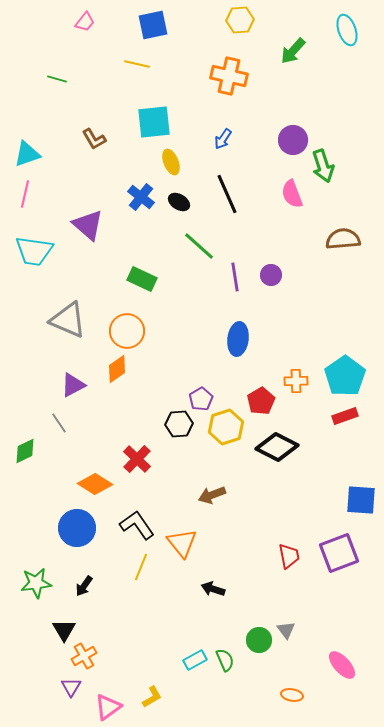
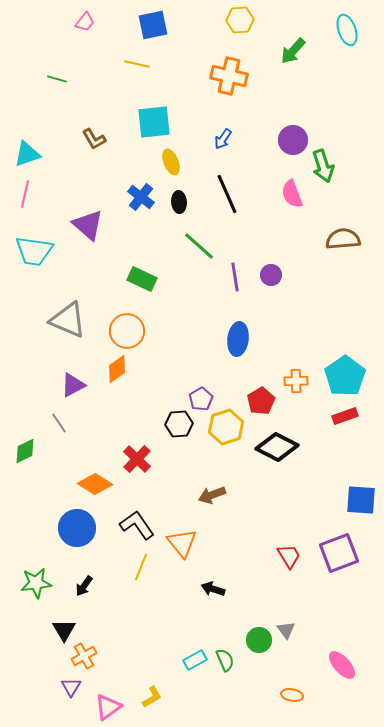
black ellipse at (179, 202): rotated 55 degrees clockwise
red trapezoid at (289, 556): rotated 20 degrees counterclockwise
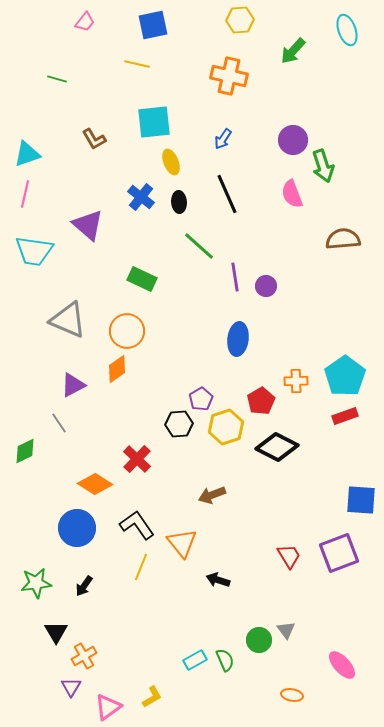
purple circle at (271, 275): moved 5 px left, 11 px down
black arrow at (213, 589): moved 5 px right, 9 px up
black triangle at (64, 630): moved 8 px left, 2 px down
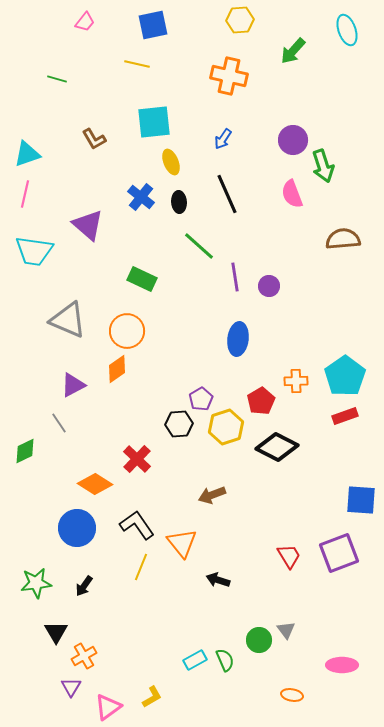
purple circle at (266, 286): moved 3 px right
pink ellipse at (342, 665): rotated 48 degrees counterclockwise
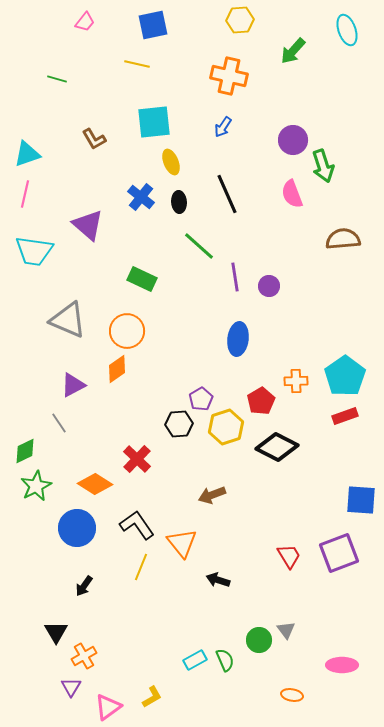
blue arrow at (223, 139): moved 12 px up
green star at (36, 583): moved 97 px up; rotated 20 degrees counterclockwise
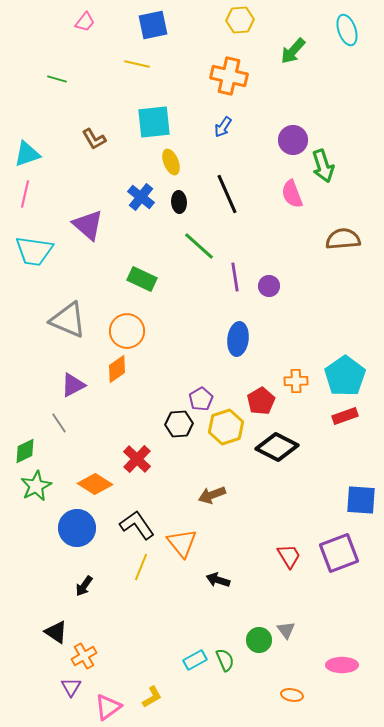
black triangle at (56, 632): rotated 25 degrees counterclockwise
